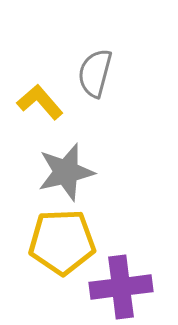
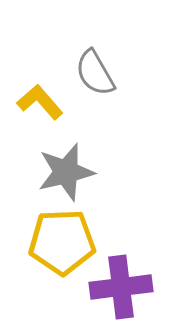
gray semicircle: rotated 45 degrees counterclockwise
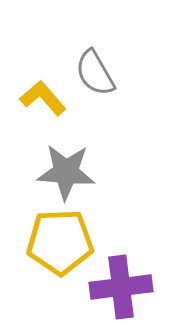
yellow L-shape: moved 3 px right, 4 px up
gray star: rotated 18 degrees clockwise
yellow pentagon: moved 2 px left
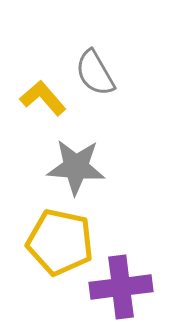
gray star: moved 10 px right, 5 px up
yellow pentagon: rotated 14 degrees clockwise
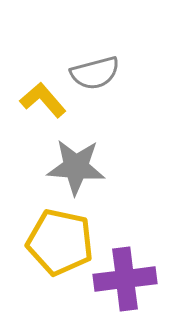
gray semicircle: rotated 75 degrees counterclockwise
yellow L-shape: moved 2 px down
purple cross: moved 4 px right, 8 px up
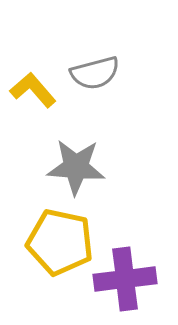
yellow L-shape: moved 10 px left, 10 px up
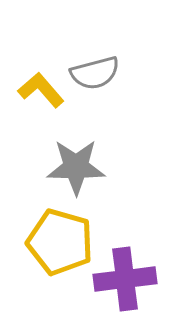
yellow L-shape: moved 8 px right
gray star: rotated 4 degrees counterclockwise
yellow pentagon: rotated 4 degrees clockwise
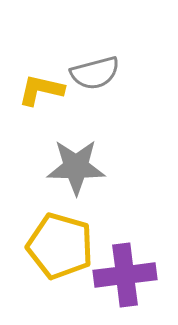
yellow L-shape: rotated 36 degrees counterclockwise
yellow pentagon: moved 4 px down
purple cross: moved 4 px up
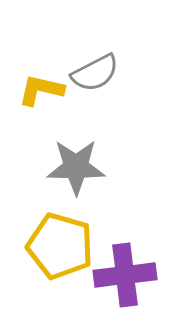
gray semicircle: rotated 12 degrees counterclockwise
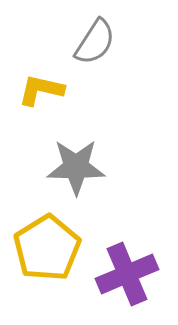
gray semicircle: moved 31 px up; rotated 30 degrees counterclockwise
yellow pentagon: moved 13 px left, 2 px down; rotated 24 degrees clockwise
purple cross: moved 2 px right, 1 px up; rotated 16 degrees counterclockwise
